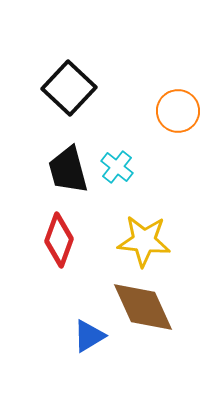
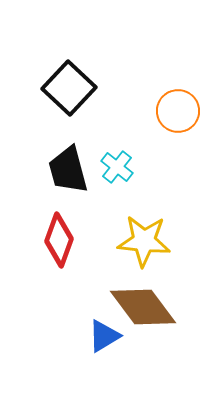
brown diamond: rotated 12 degrees counterclockwise
blue triangle: moved 15 px right
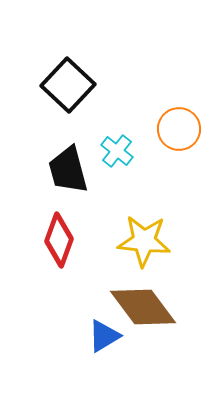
black square: moved 1 px left, 3 px up
orange circle: moved 1 px right, 18 px down
cyan cross: moved 16 px up
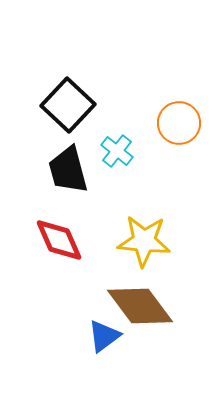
black square: moved 20 px down
orange circle: moved 6 px up
red diamond: rotated 44 degrees counterclockwise
brown diamond: moved 3 px left, 1 px up
blue triangle: rotated 6 degrees counterclockwise
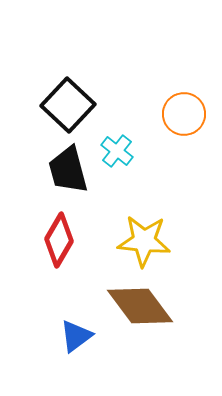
orange circle: moved 5 px right, 9 px up
red diamond: rotated 54 degrees clockwise
blue triangle: moved 28 px left
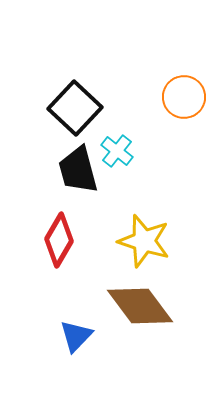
black square: moved 7 px right, 3 px down
orange circle: moved 17 px up
black trapezoid: moved 10 px right
yellow star: rotated 12 degrees clockwise
blue triangle: rotated 9 degrees counterclockwise
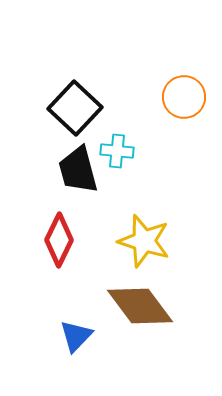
cyan cross: rotated 32 degrees counterclockwise
red diamond: rotated 4 degrees counterclockwise
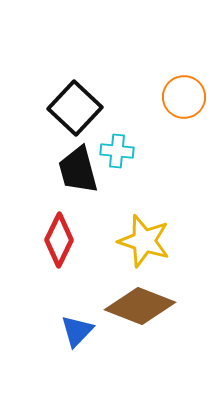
brown diamond: rotated 32 degrees counterclockwise
blue triangle: moved 1 px right, 5 px up
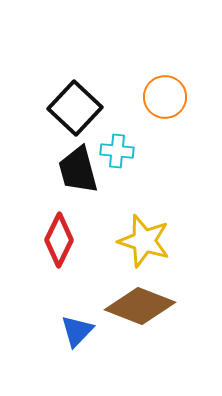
orange circle: moved 19 px left
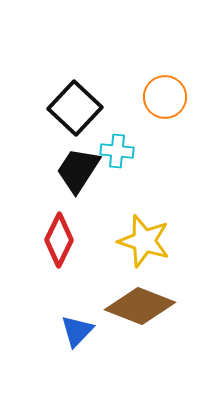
black trapezoid: rotated 48 degrees clockwise
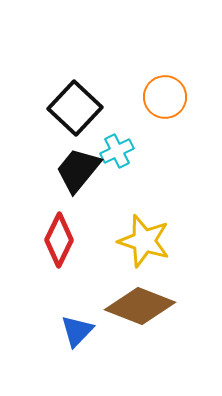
cyan cross: rotated 32 degrees counterclockwise
black trapezoid: rotated 6 degrees clockwise
